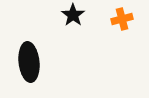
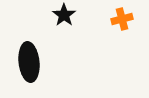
black star: moved 9 px left
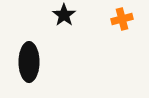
black ellipse: rotated 6 degrees clockwise
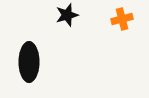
black star: moved 3 px right; rotated 20 degrees clockwise
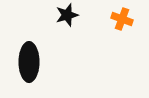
orange cross: rotated 35 degrees clockwise
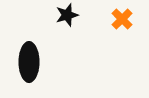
orange cross: rotated 25 degrees clockwise
